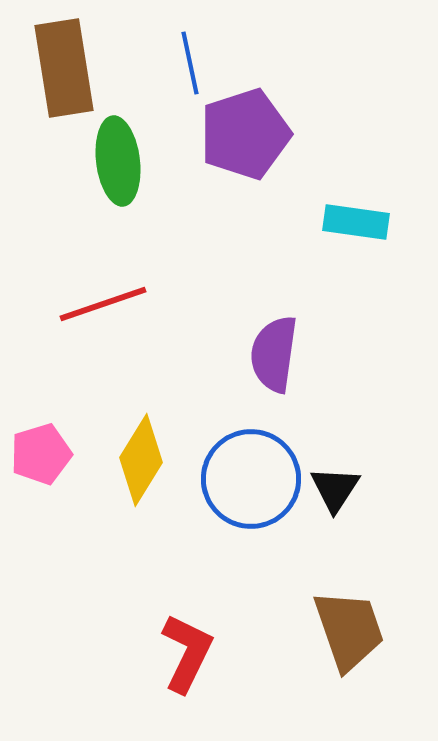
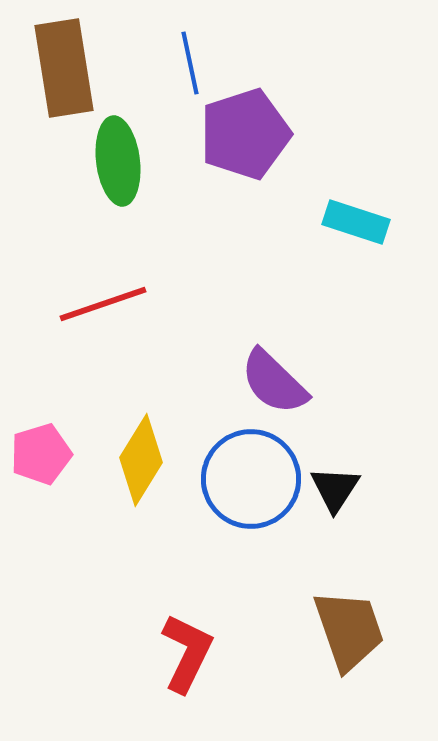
cyan rectangle: rotated 10 degrees clockwise
purple semicircle: moved 28 px down; rotated 54 degrees counterclockwise
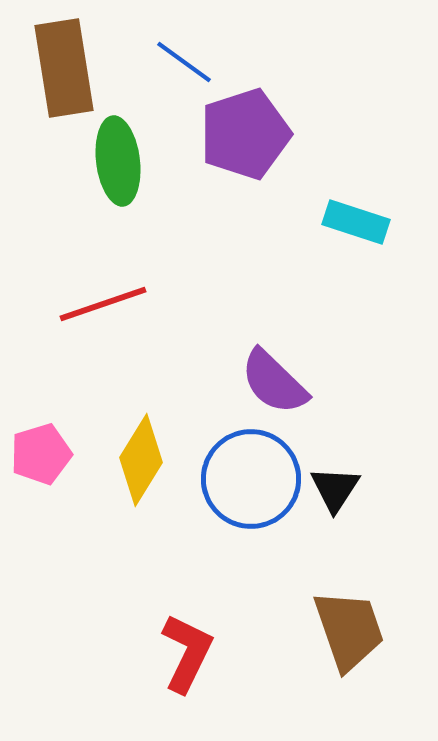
blue line: moved 6 px left, 1 px up; rotated 42 degrees counterclockwise
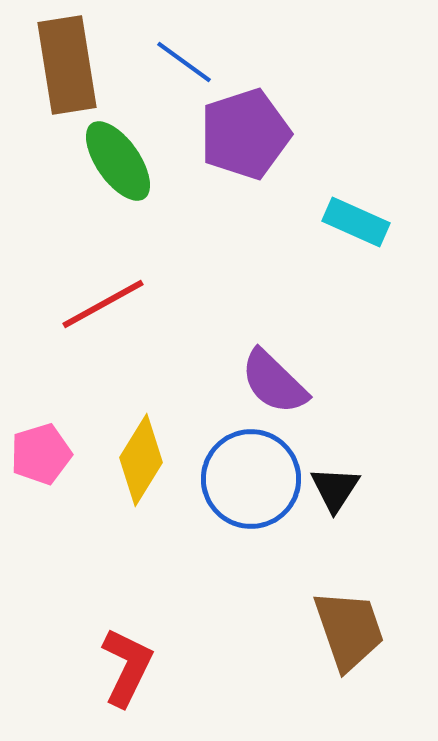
brown rectangle: moved 3 px right, 3 px up
green ellipse: rotated 28 degrees counterclockwise
cyan rectangle: rotated 6 degrees clockwise
red line: rotated 10 degrees counterclockwise
red L-shape: moved 60 px left, 14 px down
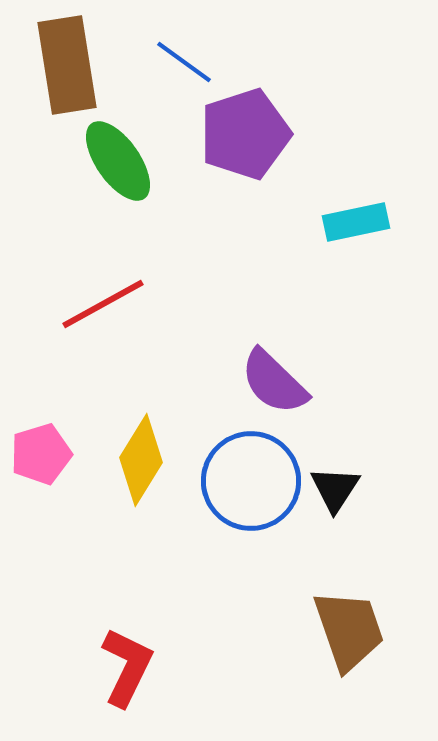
cyan rectangle: rotated 36 degrees counterclockwise
blue circle: moved 2 px down
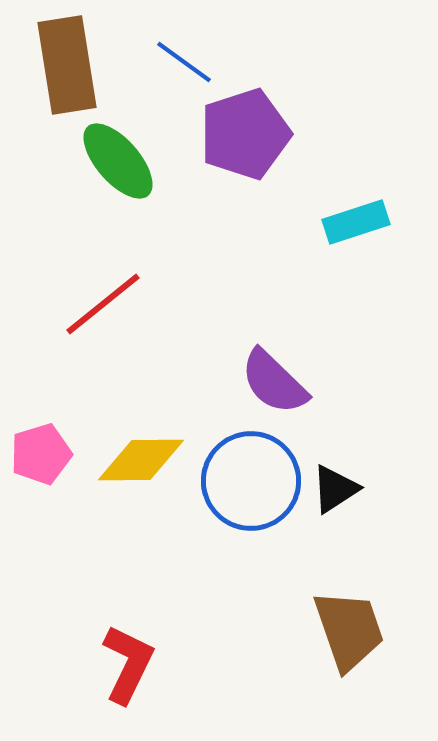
green ellipse: rotated 6 degrees counterclockwise
cyan rectangle: rotated 6 degrees counterclockwise
red line: rotated 10 degrees counterclockwise
yellow diamond: rotated 58 degrees clockwise
black triangle: rotated 24 degrees clockwise
red L-shape: moved 1 px right, 3 px up
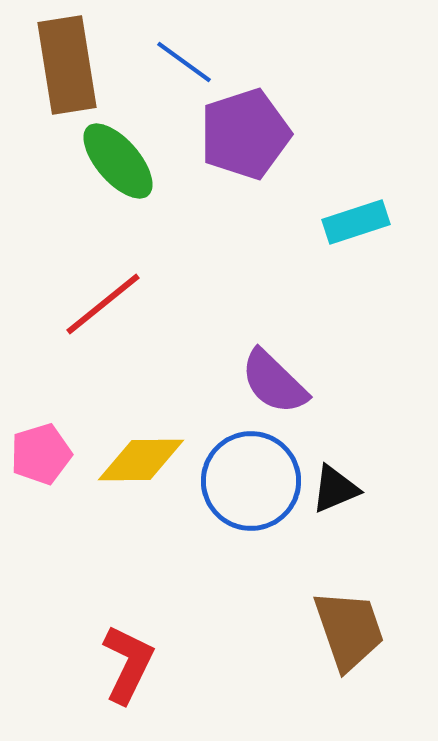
black triangle: rotated 10 degrees clockwise
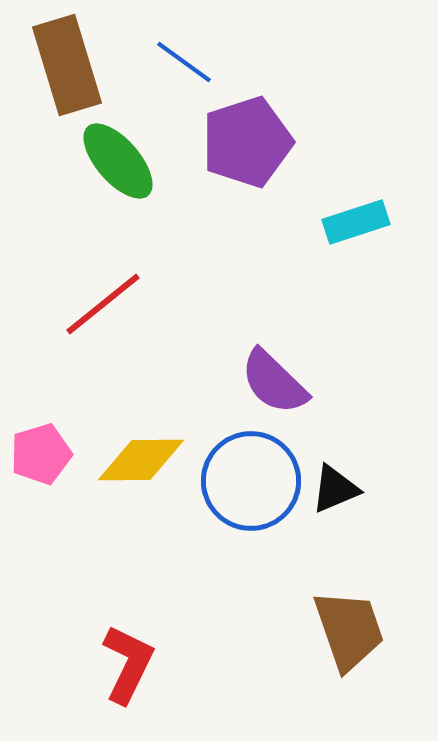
brown rectangle: rotated 8 degrees counterclockwise
purple pentagon: moved 2 px right, 8 px down
